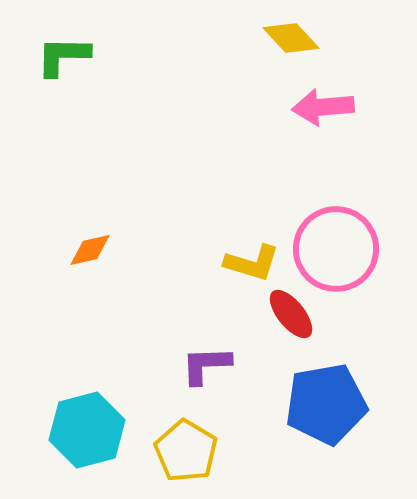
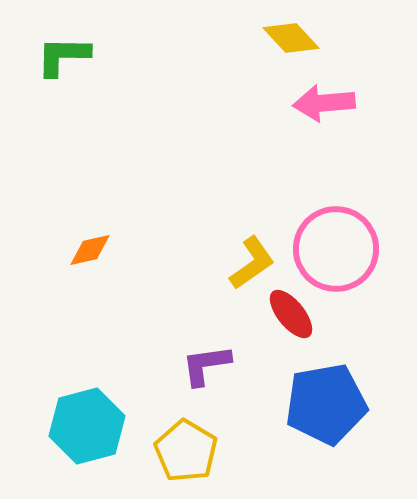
pink arrow: moved 1 px right, 4 px up
yellow L-shape: rotated 52 degrees counterclockwise
purple L-shape: rotated 6 degrees counterclockwise
cyan hexagon: moved 4 px up
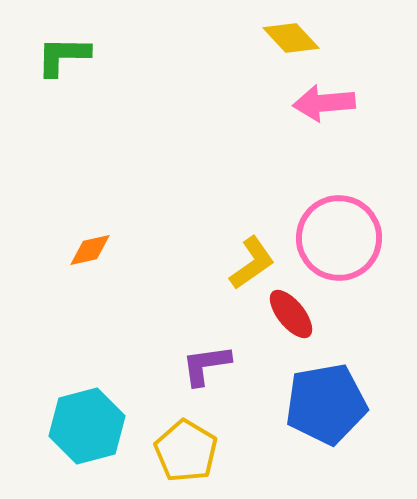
pink circle: moved 3 px right, 11 px up
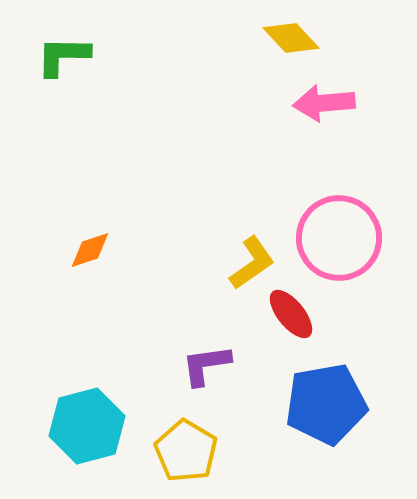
orange diamond: rotated 6 degrees counterclockwise
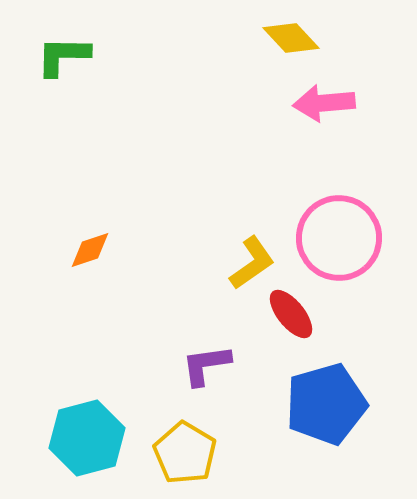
blue pentagon: rotated 6 degrees counterclockwise
cyan hexagon: moved 12 px down
yellow pentagon: moved 1 px left, 2 px down
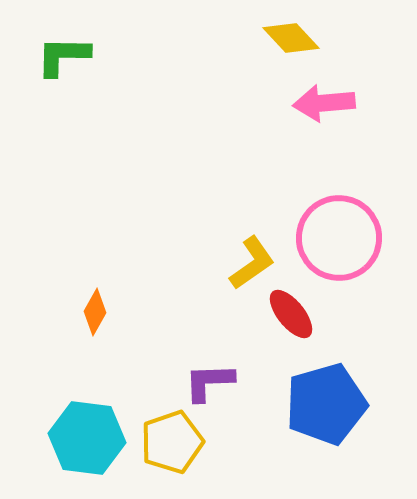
orange diamond: moved 5 px right, 62 px down; rotated 42 degrees counterclockwise
purple L-shape: moved 3 px right, 17 px down; rotated 6 degrees clockwise
cyan hexagon: rotated 22 degrees clockwise
yellow pentagon: moved 13 px left, 11 px up; rotated 22 degrees clockwise
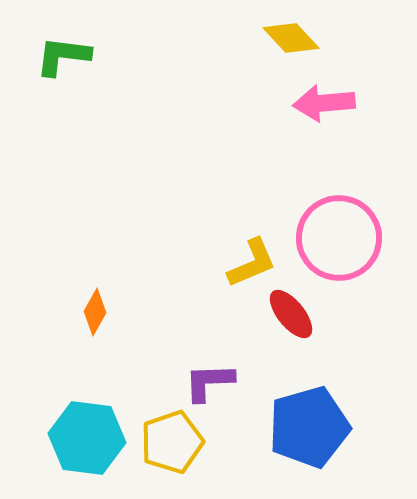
green L-shape: rotated 6 degrees clockwise
yellow L-shape: rotated 12 degrees clockwise
blue pentagon: moved 17 px left, 23 px down
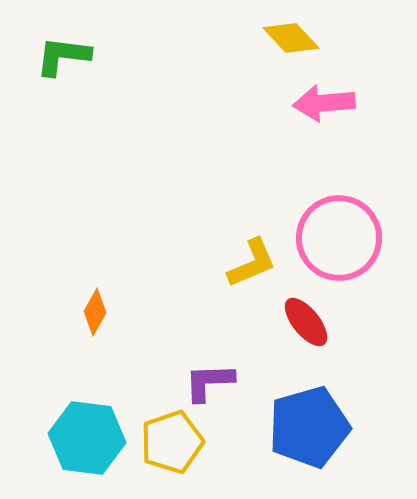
red ellipse: moved 15 px right, 8 px down
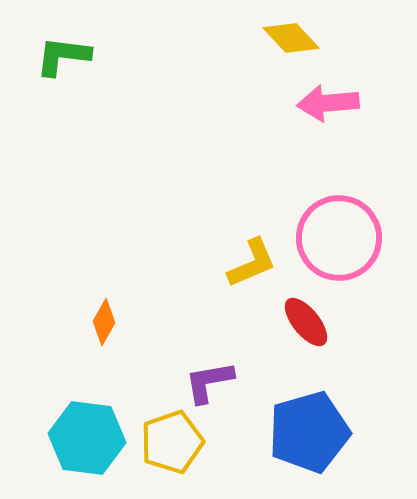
pink arrow: moved 4 px right
orange diamond: moved 9 px right, 10 px down
purple L-shape: rotated 8 degrees counterclockwise
blue pentagon: moved 5 px down
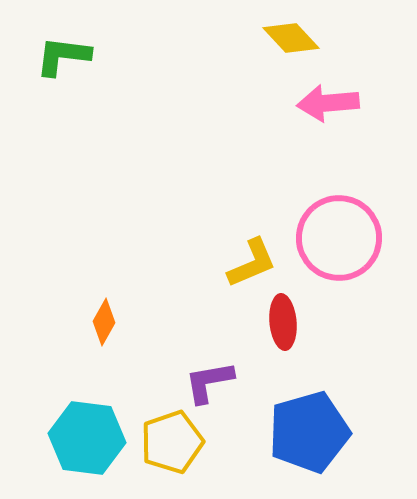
red ellipse: moved 23 px left; rotated 34 degrees clockwise
